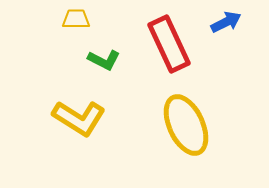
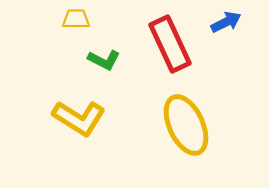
red rectangle: moved 1 px right
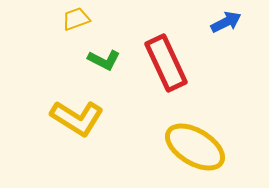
yellow trapezoid: rotated 20 degrees counterclockwise
red rectangle: moved 4 px left, 19 px down
yellow L-shape: moved 2 px left
yellow ellipse: moved 9 px right, 22 px down; rotated 34 degrees counterclockwise
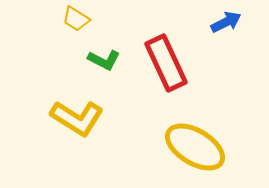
yellow trapezoid: rotated 128 degrees counterclockwise
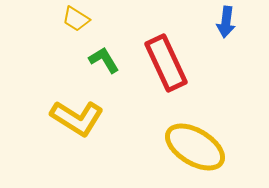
blue arrow: rotated 124 degrees clockwise
green L-shape: rotated 148 degrees counterclockwise
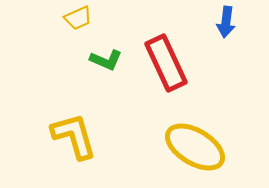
yellow trapezoid: moved 2 px right, 1 px up; rotated 56 degrees counterclockwise
green L-shape: moved 2 px right; rotated 144 degrees clockwise
yellow L-shape: moved 3 px left, 18 px down; rotated 138 degrees counterclockwise
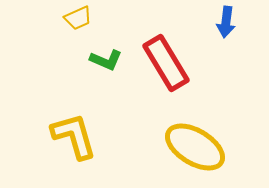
red rectangle: rotated 6 degrees counterclockwise
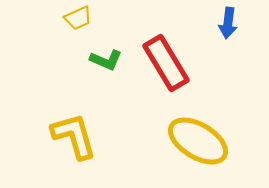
blue arrow: moved 2 px right, 1 px down
yellow ellipse: moved 3 px right, 6 px up
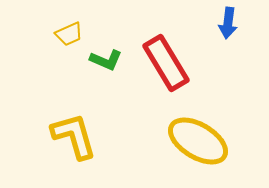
yellow trapezoid: moved 9 px left, 16 px down
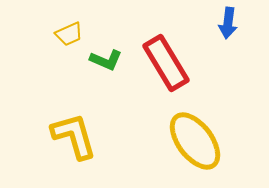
yellow ellipse: moved 3 px left; rotated 22 degrees clockwise
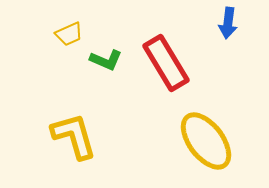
yellow ellipse: moved 11 px right
